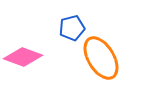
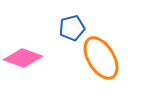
pink diamond: moved 1 px down
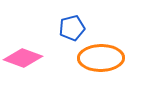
orange ellipse: rotated 60 degrees counterclockwise
